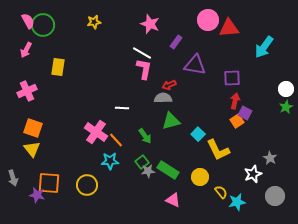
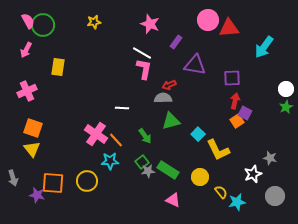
pink cross at (96, 132): moved 2 px down
gray star at (270, 158): rotated 16 degrees counterclockwise
orange square at (49, 183): moved 4 px right
yellow circle at (87, 185): moved 4 px up
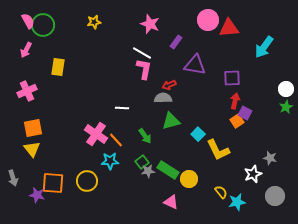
orange square at (33, 128): rotated 30 degrees counterclockwise
yellow circle at (200, 177): moved 11 px left, 2 px down
pink triangle at (173, 200): moved 2 px left, 2 px down
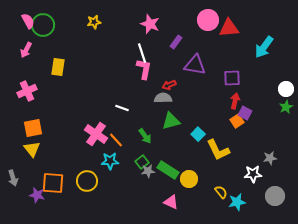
white line at (142, 53): rotated 42 degrees clockwise
white line at (122, 108): rotated 16 degrees clockwise
gray star at (270, 158): rotated 24 degrees counterclockwise
white star at (253, 174): rotated 18 degrees clockwise
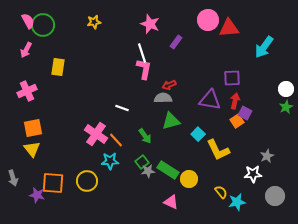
purple triangle at (195, 65): moved 15 px right, 35 px down
gray star at (270, 158): moved 3 px left, 2 px up; rotated 16 degrees counterclockwise
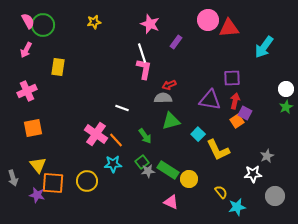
yellow triangle at (32, 149): moved 6 px right, 16 px down
cyan star at (110, 161): moved 3 px right, 3 px down
cyan star at (237, 202): moved 5 px down
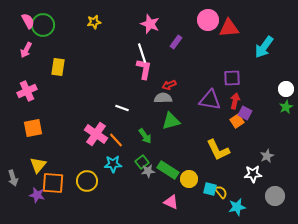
cyan square at (198, 134): moved 12 px right, 55 px down; rotated 32 degrees counterclockwise
yellow triangle at (38, 165): rotated 18 degrees clockwise
